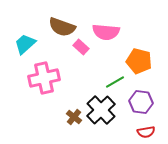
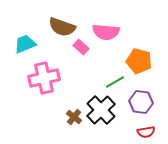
cyan trapezoid: rotated 20 degrees clockwise
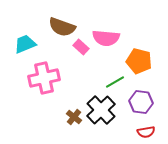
pink semicircle: moved 6 px down
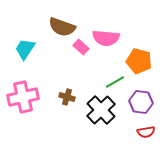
cyan trapezoid: moved 5 px down; rotated 35 degrees counterclockwise
pink cross: moved 21 px left, 19 px down
brown cross: moved 7 px left, 20 px up; rotated 21 degrees counterclockwise
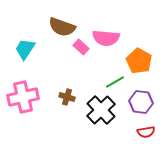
orange pentagon: rotated 15 degrees clockwise
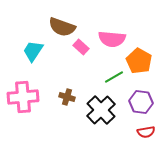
pink semicircle: moved 6 px right, 1 px down
cyan trapezoid: moved 8 px right, 2 px down
green line: moved 1 px left, 5 px up
pink cross: rotated 8 degrees clockwise
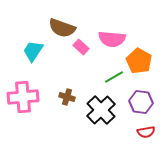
brown semicircle: moved 1 px down
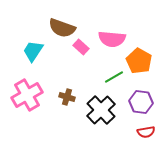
pink cross: moved 4 px right, 2 px up; rotated 24 degrees counterclockwise
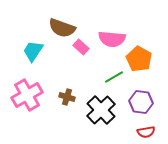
orange pentagon: moved 2 px up
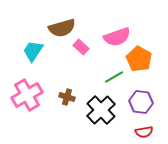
brown semicircle: rotated 36 degrees counterclockwise
pink semicircle: moved 5 px right, 2 px up; rotated 24 degrees counterclockwise
red semicircle: moved 2 px left
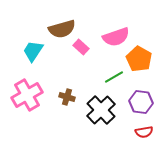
brown semicircle: moved 1 px down
pink semicircle: moved 1 px left
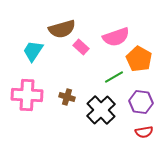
pink cross: rotated 32 degrees clockwise
